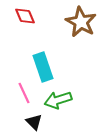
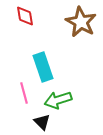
red diamond: rotated 15 degrees clockwise
pink line: rotated 10 degrees clockwise
black triangle: moved 8 px right
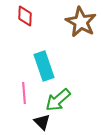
red diamond: rotated 10 degrees clockwise
cyan rectangle: moved 1 px right, 1 px up
pink line: rotated 10 degrees clockwise
green arrow: rotated 24 degrees counterclockwise
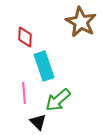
red diamond: moved 21 px down
black triangle: moved 4 px left
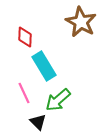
cyan rectangle: rotated 12 degrees counterclockwise
pink line: rotated 20 degrees counterclockwise
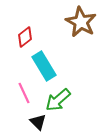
red diamond: rotated 50 degrees clockwise
